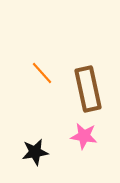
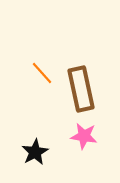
brown rectangle: moved 7 px left
black star: rotated 20 degrees counterclockwise
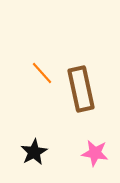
pink star: moved 11 px right, 17 px down
black star: moved 1 px left
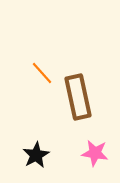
brown rectangle: moved 3 px left, 8 px down
black star: moved 2 px right, 3 px down
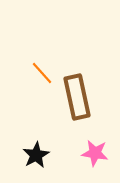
brown rectangle: moved 1 px left
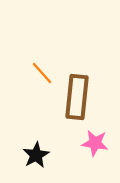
brown rectangle: rotated 18 degrees clockwise
pink star: moved 10 px up
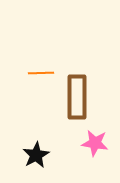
orange line: moved 1 px left; rotated 50 degrees counterclockwise
brown rectangle: rotated 6 degrees counterclockwise
